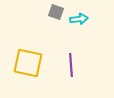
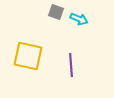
cyan arrow: rotated 30 degrees clockwise
yellow square: moved 7 px up
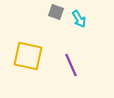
cyan arrow: rotated 36 degrees clockwise
purple line: rotated 20 degrees counterclockwise
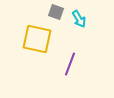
yellow square: moved 9 px right, 17 px up
purple line: moved 1 px left, 1 px up; rotated 45 degrees clockwise
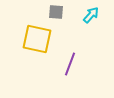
gray square: rotated 14 degrees counterclockwise
cyan arrow: moved 12 px right, 4 px up; rotated 108 degrees counterclockwise
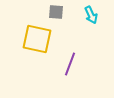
cyan arrow: rotated 114 degrees clockwise
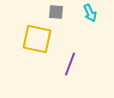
cyan arrow: moved 1 px left, 2 px up
